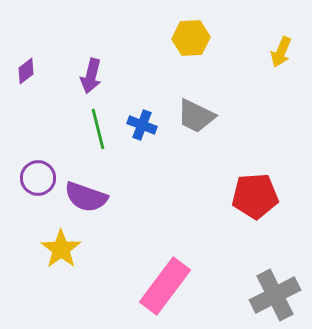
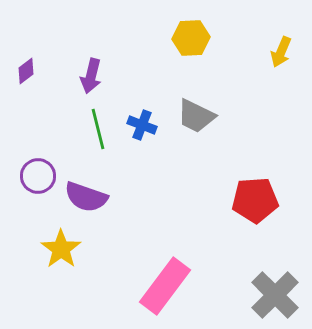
purple circle: moved 2 px up
red pentagon: moved 4 px down
gray cross: rotated 18 degrees counterclockwise
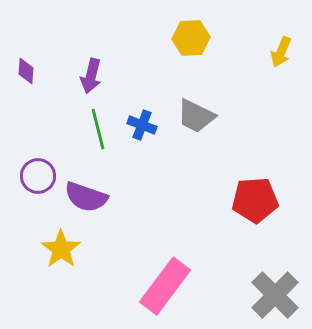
purple diamond: rotated 48 degrees counterclockwise
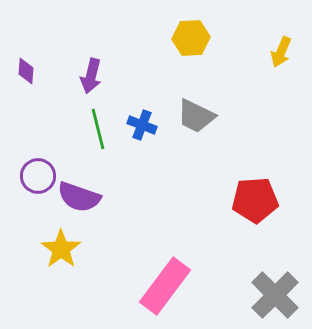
purple semicircle: moved 7 px left
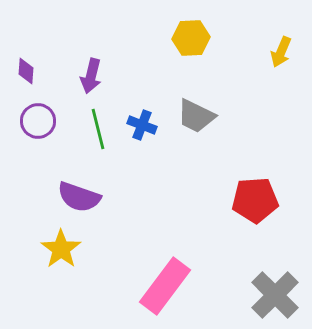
purple circle: moved 55 px up
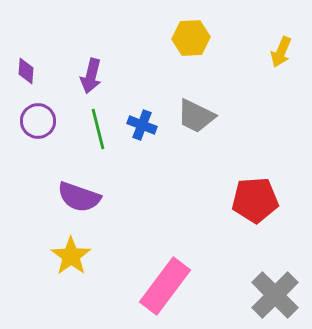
yellow star: moved 10 px right, 7 px down
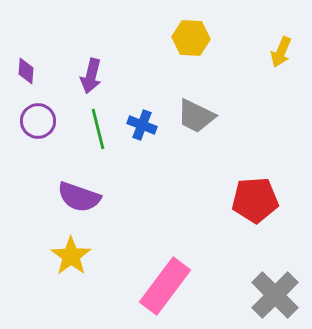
yellow hexagon: rotated 6 degrees clockwise
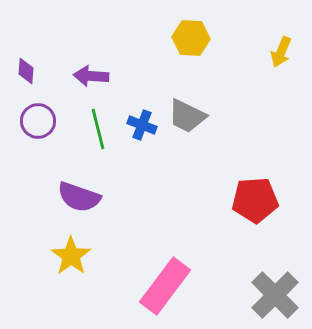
purple arrow: rotated 80 degrees clockwise
gray trapezoid: moved 9 px left
